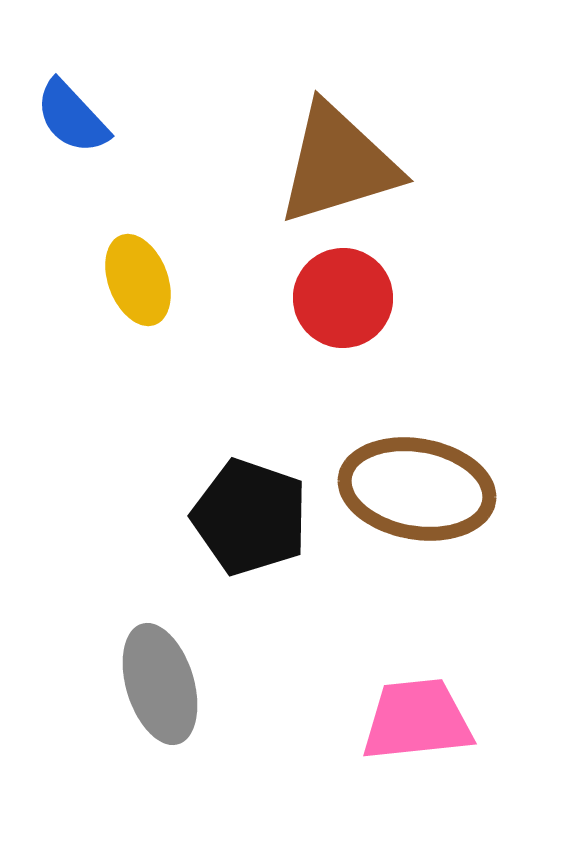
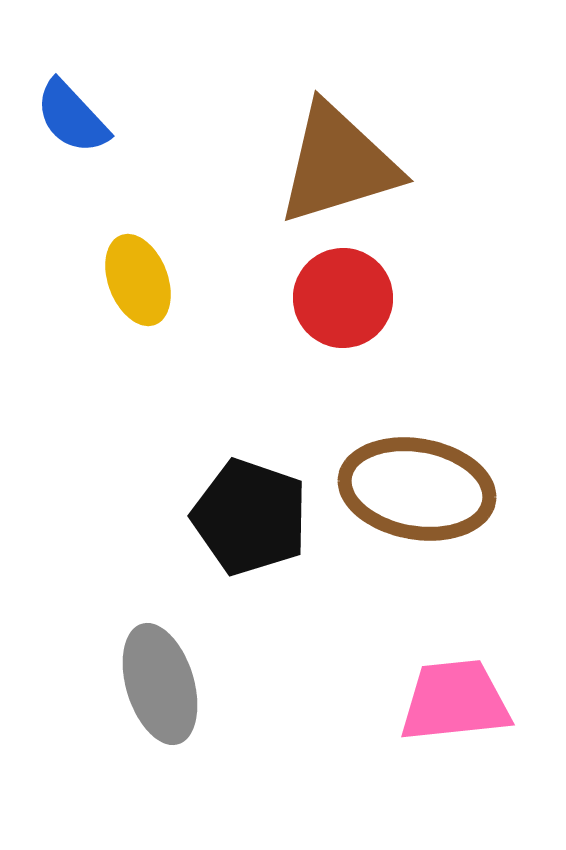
pink trapezoid: moved 38 px right, 19 px up
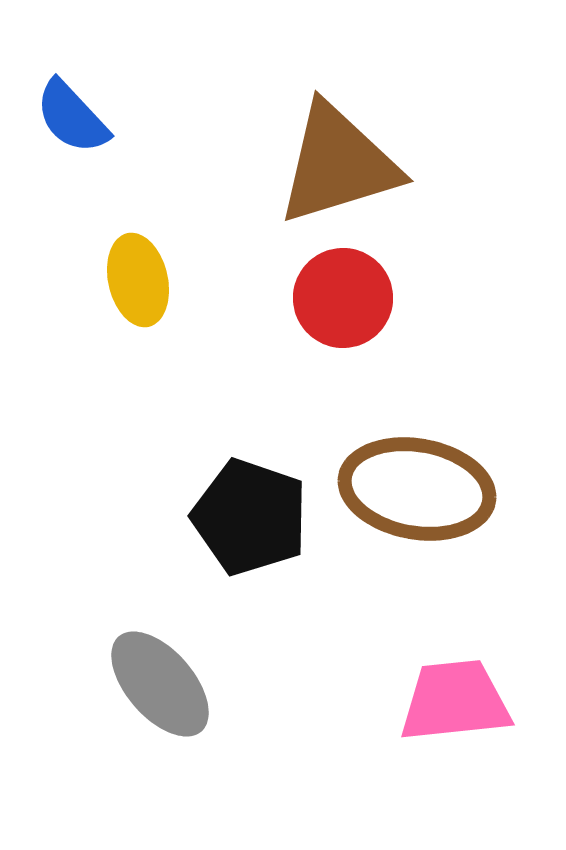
yellow ellipse: rotated 8 degrees clockwise
gray ellipse: rotated 24 degrees counterclockwise
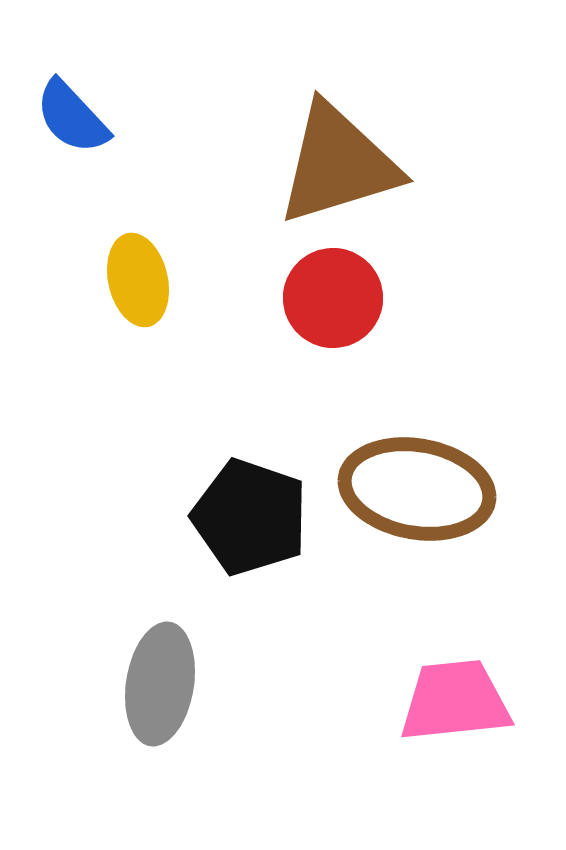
red circle: moved 10 px left
gray ellipse: rotated 50 degrees clockwise
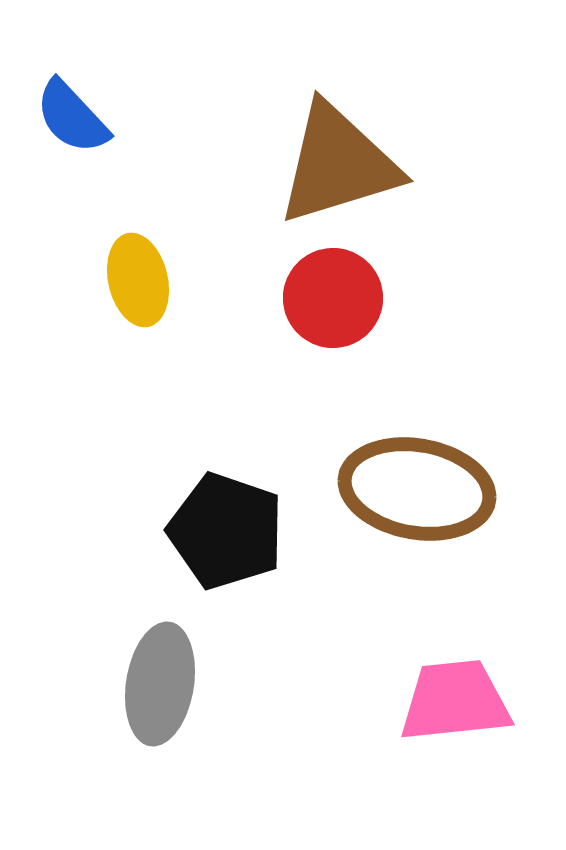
black pentagon: moved 24 px left, 14 px down
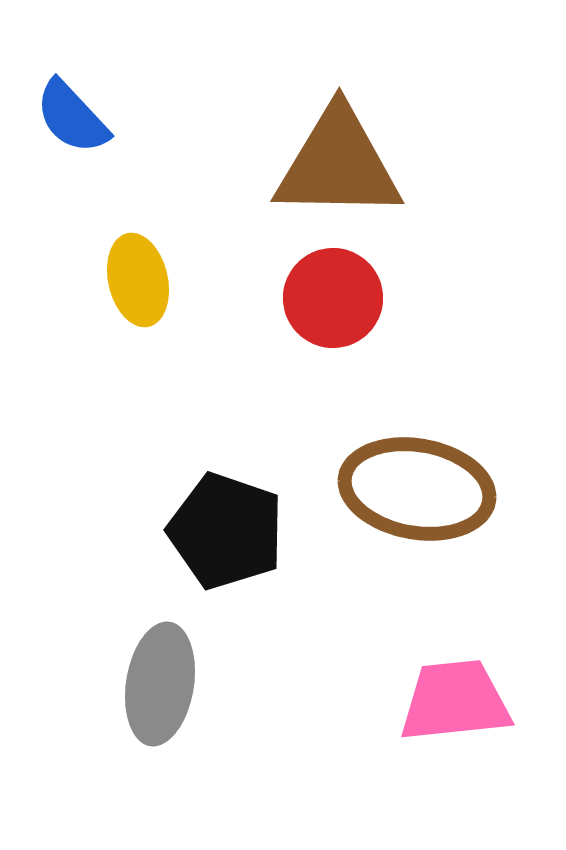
brown triangle: rotated 18 degrees clockwise
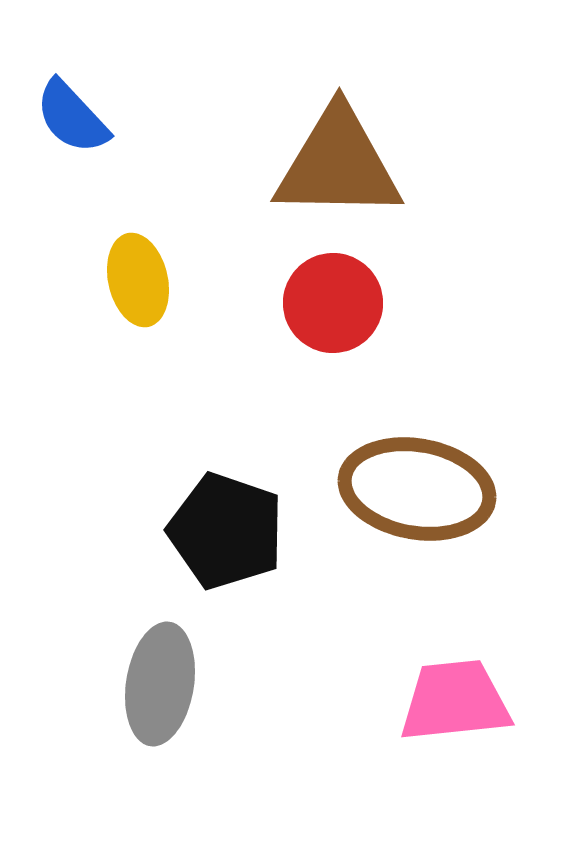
red circle: moved 5 px down
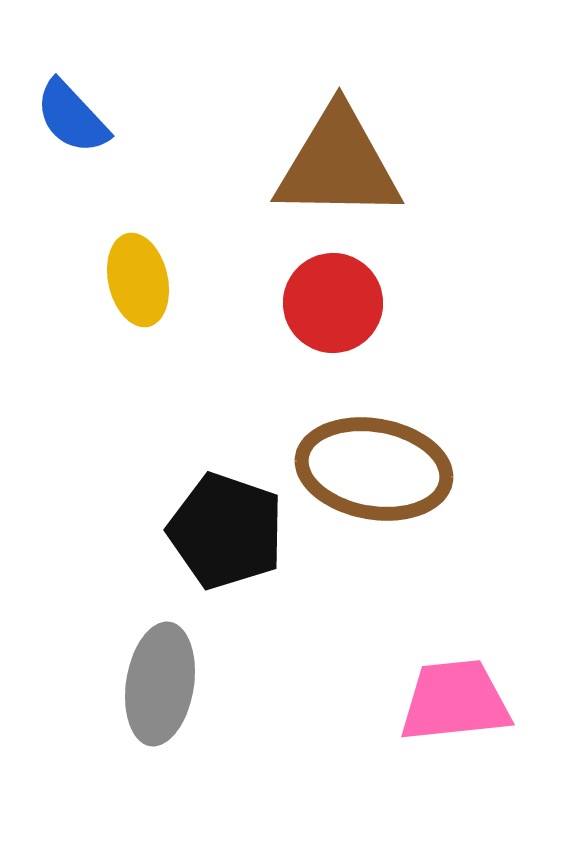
brown ellipse: moved 43 px left, 20 px up
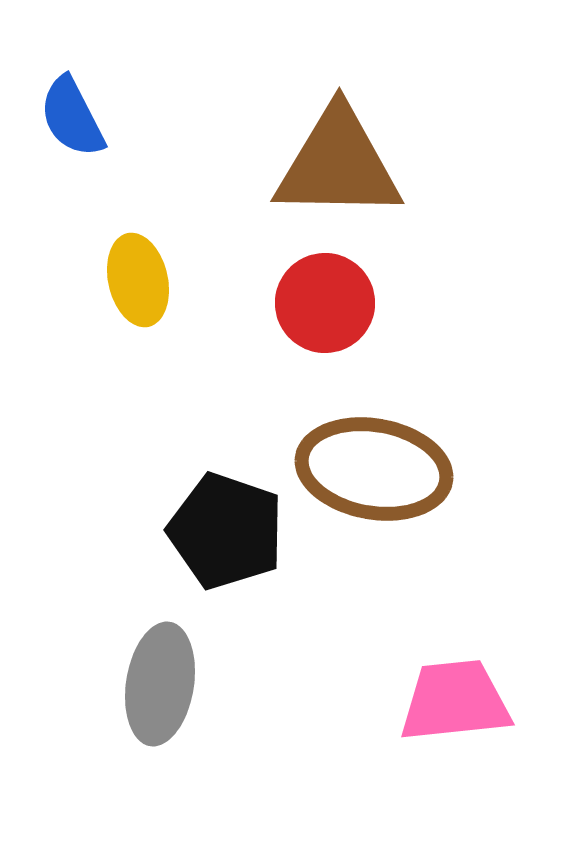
blue semicircle: rotated 16 degrees clockwise
red circle: moved 8 px left
